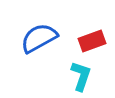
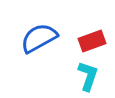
cyan L-shape: moved 7 px right
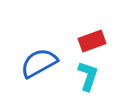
blue semicircle: moved 25 px down
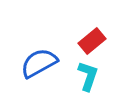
red rectangle: rotated 20 degrees counterclockwise
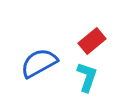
cyan L-shape: moved 1 px left, 1 px down
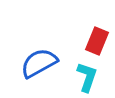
red rectangle: moved 5 px right; rotated 28 degrees counterclockwise
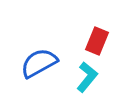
cyan L-shape: rotated 20 degrees clockwise
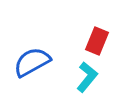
blue semicircle: moved 7 px left, 1 px up
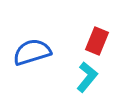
blue semicircle: moved 10 px up; rotated 12 degrees clockwise
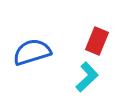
cyan L-shape: rotated 8 degrees clockwise
